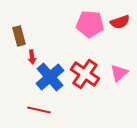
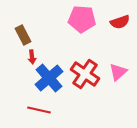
pink pentagon: moved 8 px left, 5 px up
brown rectangle: moved 4 px right, 1 px up; rotated 12 degrees counterclockwise
pink triangle: moved 1 px left, 1 px up
blue cross: moved 1 px left, 1 px down
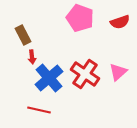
pink pentagon: moved 2 px left, 1 px up; rotated 16 degrees clockwise
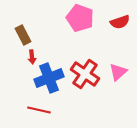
blue cross: rotated 20 degrees clockwise
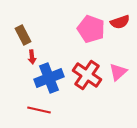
pink pentagon: moved 11 px right, 11 px down
red cross: moved 2 px right, 1 px down
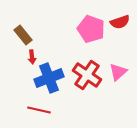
brown rectangle: rotated 12 degrees counterclockwise
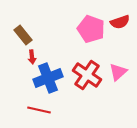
blue cross: moved 1 px left
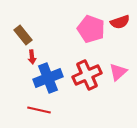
red cross: rotated 32 degrees clockwise
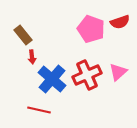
blue cross: moved 4 px right, 1 px down; rotated 28 degrees counterclockwise
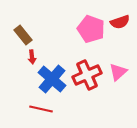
red line: moved 2 px right, 1 px up
